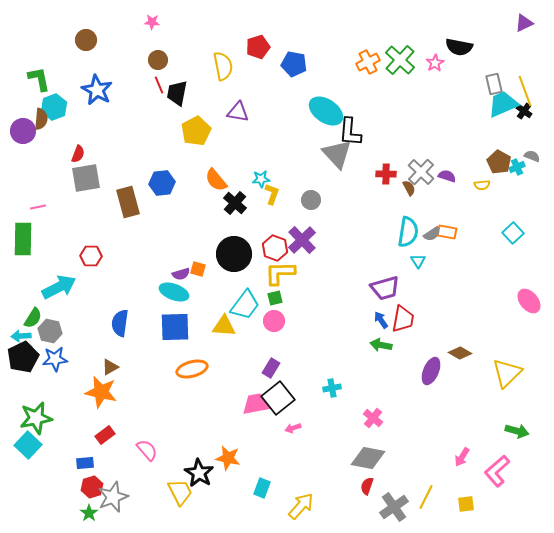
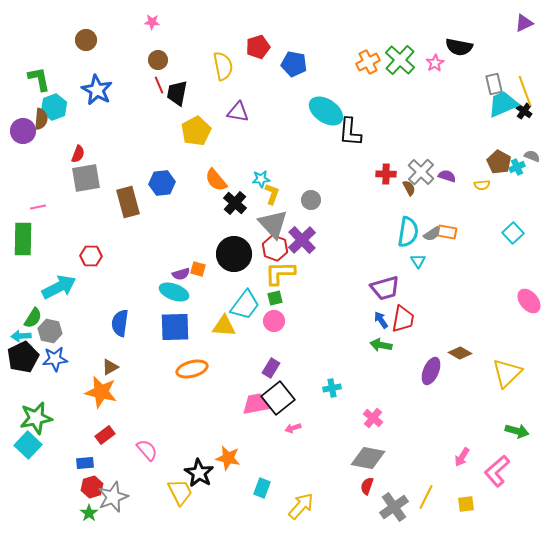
gray triangle at (337, 154): moved 64 px left, 70 px down
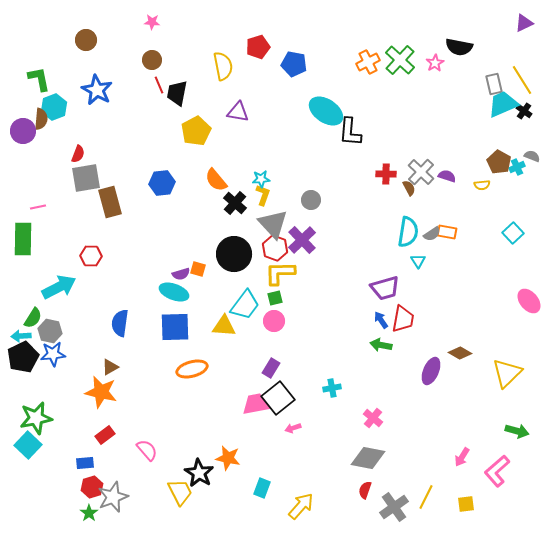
brown circle at (158, 60): moved 6 px left
yellow line at (525, 91): moved 3 px left, 11 px up; rotated 12 degrees counterclockwise
yellow L-shape at (272, 194): moved 9 px left, 1 px down
brown rectangle at (128, 202): moved 18 px left
blue star at (55, 359): moved 2 px left, 5 px up
red semicircle at (367, 486): moved 2 px left, 4 px down
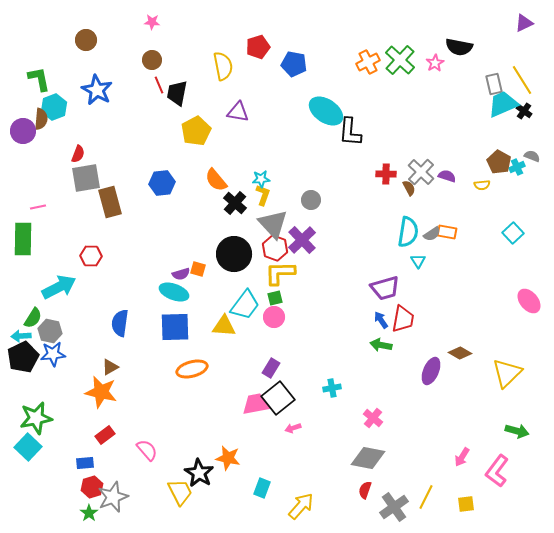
pink circle at (274, 321): moved 4 px up
cyan square at (28, 445): moved 2 px down
pink L-shape at (497, 471): rotated 12 degrees counterclockwise
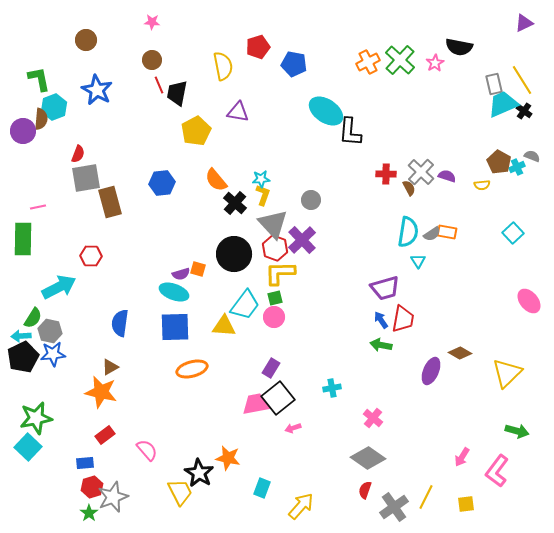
gray diamond at (368, 458): rotated 24 degrees clockwise
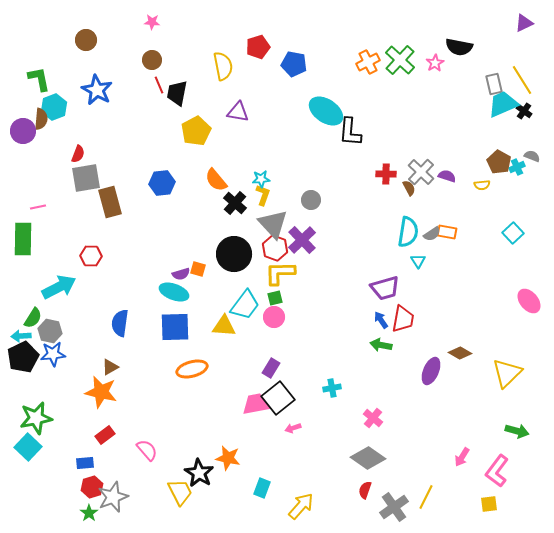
yellow square at (466, 504): moved 23 px right
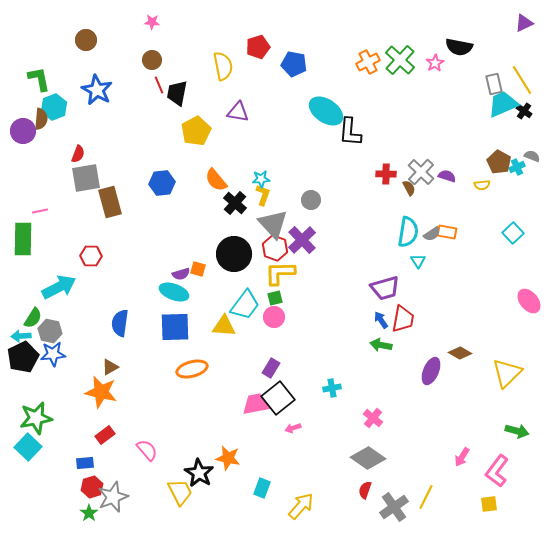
pink line at (38, 207): moved 2 px right, 4 px down
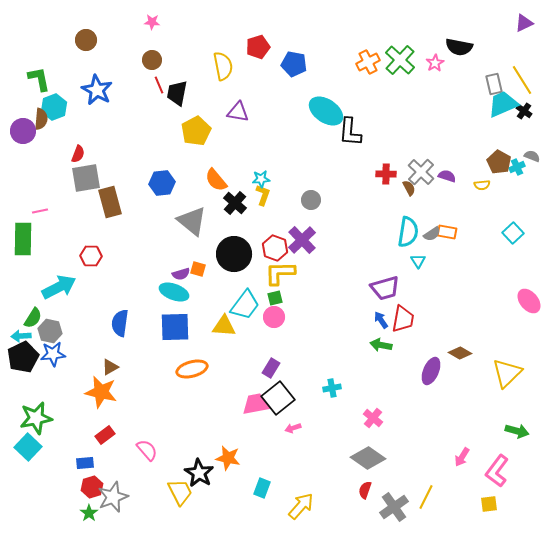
gray triangle at (273, 224): moved 81 px left, 3 px up; rotated 8 degrees counterclockwise
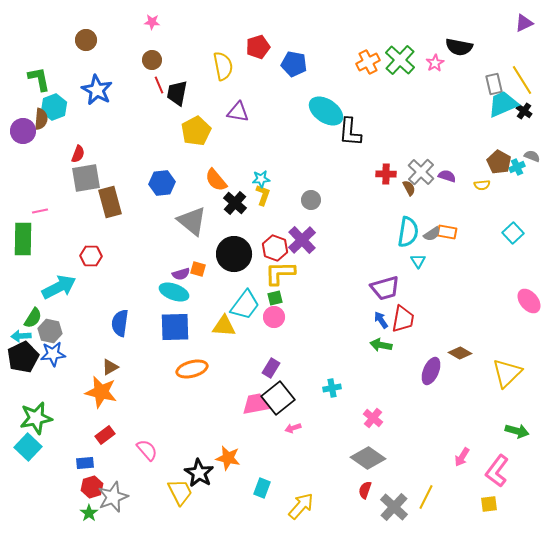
gray cross at (394, 507): rotated 12 degrees counterclockwise
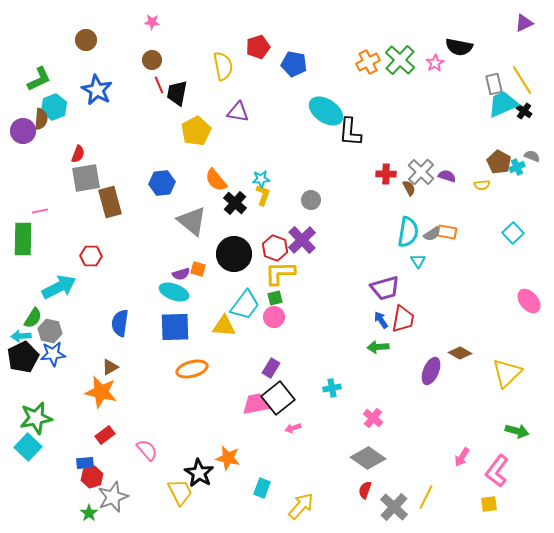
green L-shape at (39, 79): rotated 76 degrees clockwise
green arrow at (381, 345): moved 3 px left, 2 px down; rotated 15 degrees counterclockwise
red hexagon at (92, 487): moved 10 px up
